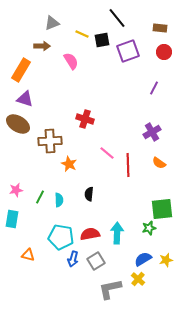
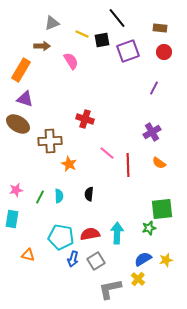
cyan semicircle: moved 4 px up
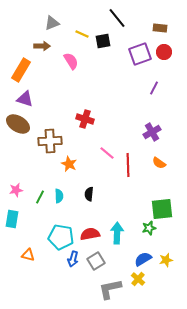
black square: moved 1 px right, 1 px down
purple square: moved 12 px right, 3 px down
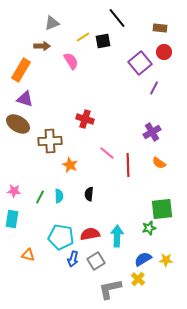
yellow line: moved 1 px right, 3 px down; rotated 56 degrees counterclockwise
purple square: moved 9 px down; rotated 20 degrees counterclockwise
orange star: moved 1 px right, 1 px down
pink star: moved 2 px left, 1 px down; rotated 16 degrees clockwise
cyan arrow: moved 3 px down
yellow star: rotated 16 degrees clockwise
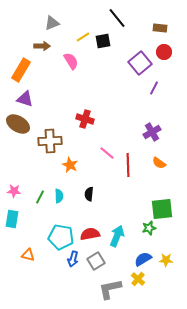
cyan arrow: rotated 20 degrees clockwise
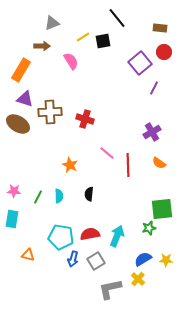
brown cross: moved 29 px up
green line: moved 2 px left
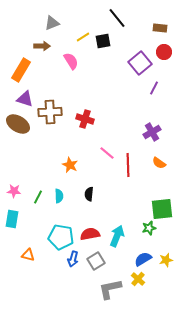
yellow star: rotated 16 degrees counterclockwise
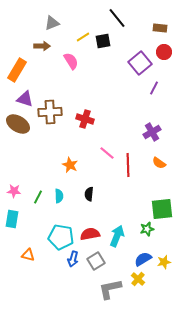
orange rectangle: moved 4 px left
green star: moved 2 px left, 1 px down
yellow star: moved 2 px left, 2 px down
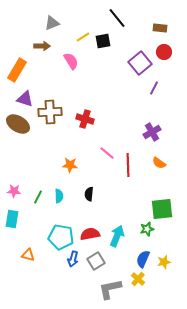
orange star: rotated 21 degrees counterclockwise
blue semicircle: rotated 36 degrees counterclockwise
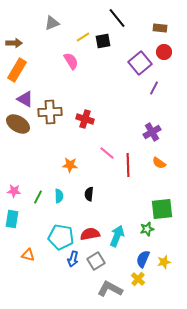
brown arrow: moved 28 px left, 3 px up
purple triangle: rotated 12 degrees clockwise
gray L-shape: rotated 40 degrees clockwise
